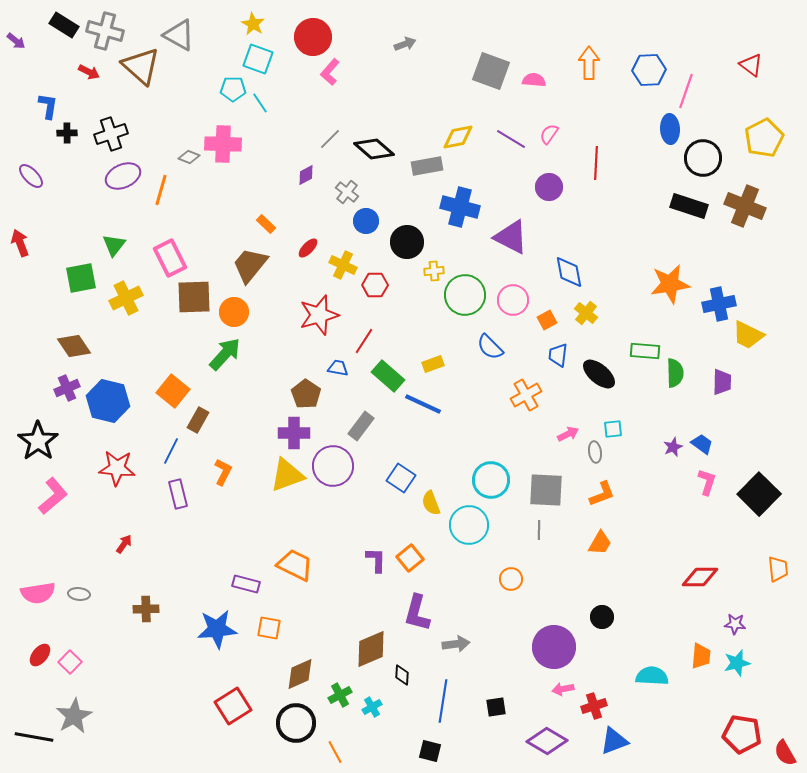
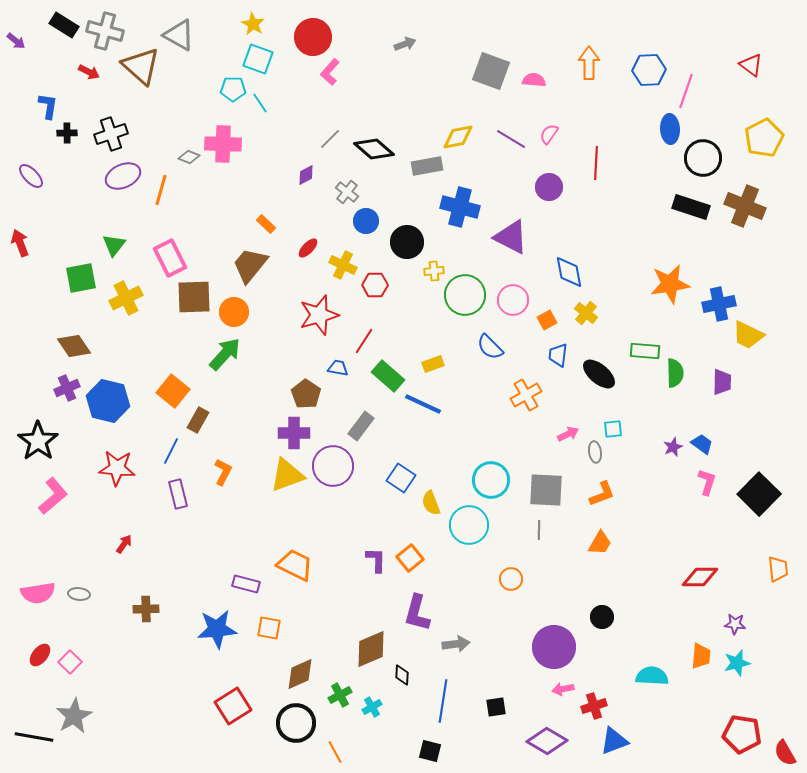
black rectangle at (689, 206): moved 2 px right, 1 px down
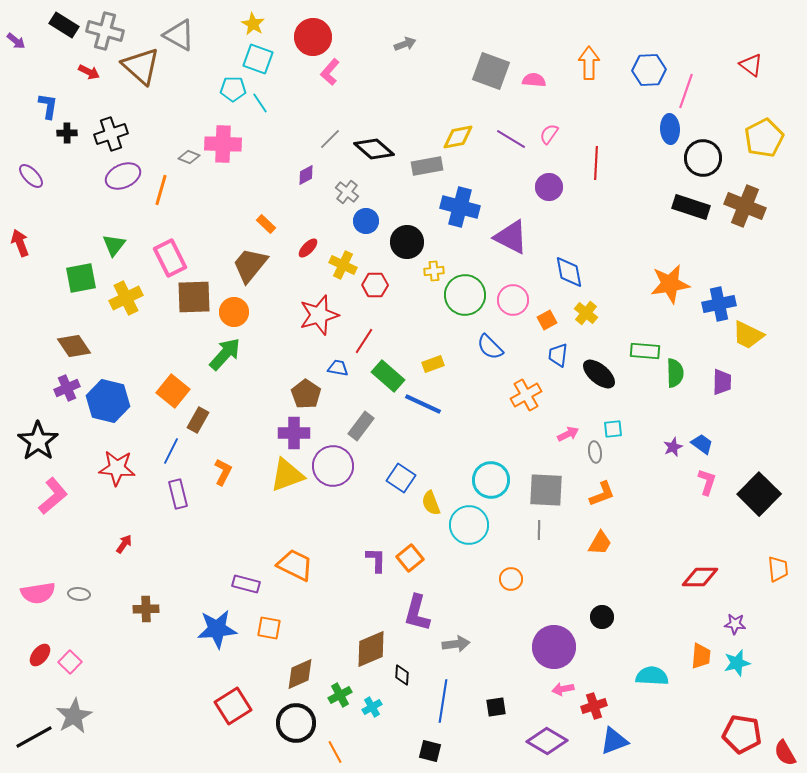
black line at (34, 737): rotated 39 degrees counterclockwise
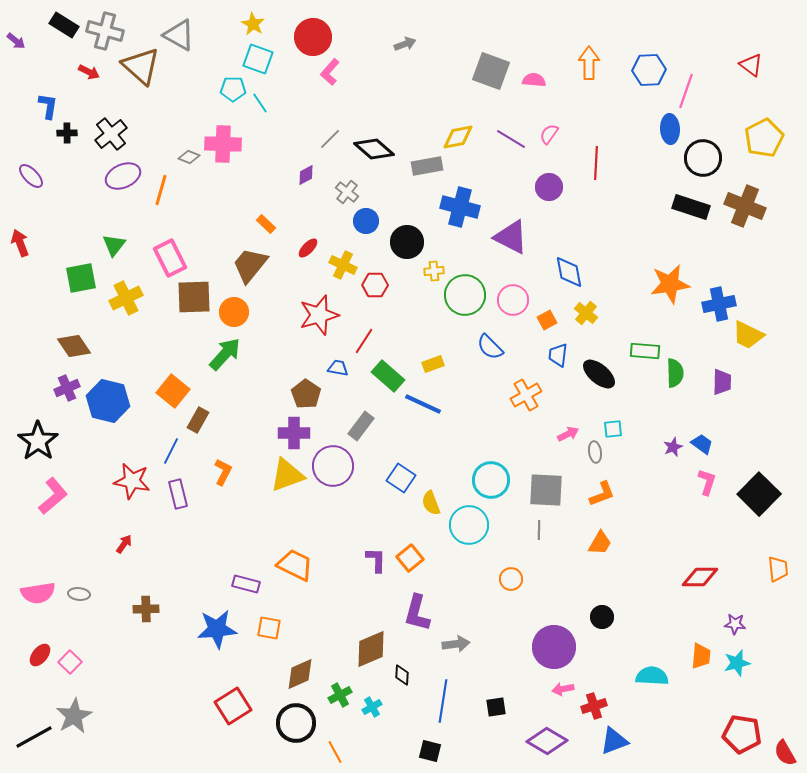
black cross at (111, 134): rotated 20 degrees counterclockwise
red star at (117, 468): moved 15 px right, 13 px down; rotated 6 degrees clockwise
